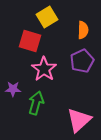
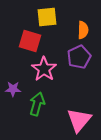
yellow square: rotated 25 degrees clockwise
purple pentagon: moved 3 px left, 4 px up
green arrow: moved 1 px right, 1 px down
pink triangle: rotated 8 degrees counterclockwise
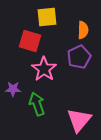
green arrow: rotated 35 degrees counterclockwise
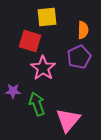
pink star: moved 1 px left, 1 px up
purple star: moved 2 px down
pink triangle: moved 11 px left
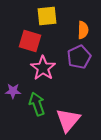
yellow square: moved 1 px up
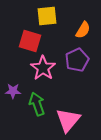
orange semicircle: rotated 30 degrees clockwise
purple pentagon: moved 2 px left, 3 px down
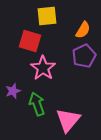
purple pentagon: moved 7 px right, 4 px up
purple star: rotated 21 degrees counterclockwise
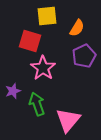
orange semicircle: moved 6 px left, 2 px up
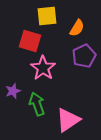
pink triangle: rotated 16 degrees clockwise
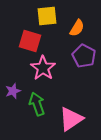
purple pentagon: rotated 20 degrees counterclockwise
pink triangle: moved 3 px right, 1 px up
